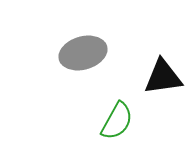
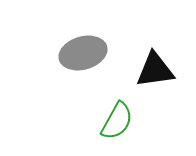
black triangle: moved 8 px left, 7 px up
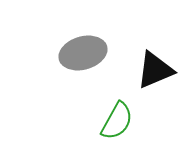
black triangle: rotated 15 degrees counterclockwise
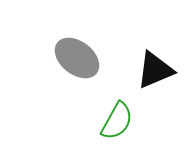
gray ellipse: moved 6 px left, 5 px down; rotated 54 degrees clockwise
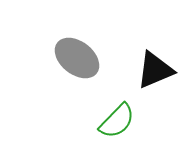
green semicircle: rotated 15 degrees clockwise
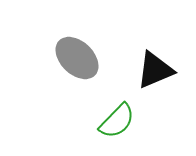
gray ellipse: rotated 6 degrees clockwise
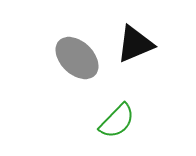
black triangle: moved 20 px left, 26 px up
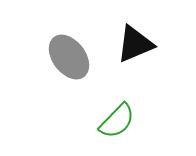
gray ellipse: moved 8 px left, 1 px up; rotated 9 degrees clockwise
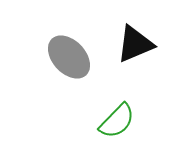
gray ellipse: rotated 6 degrees counterclockwise
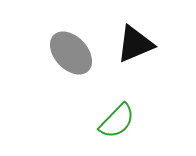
gray ellipse: moved 2 px right, 4 px up
